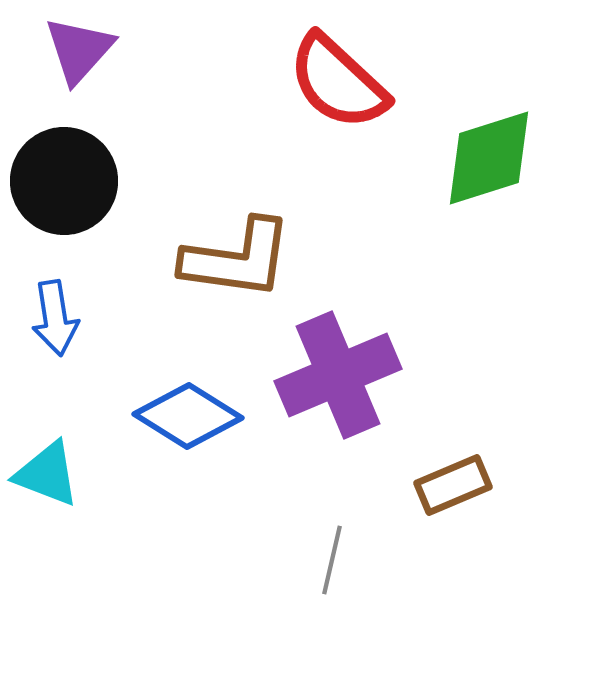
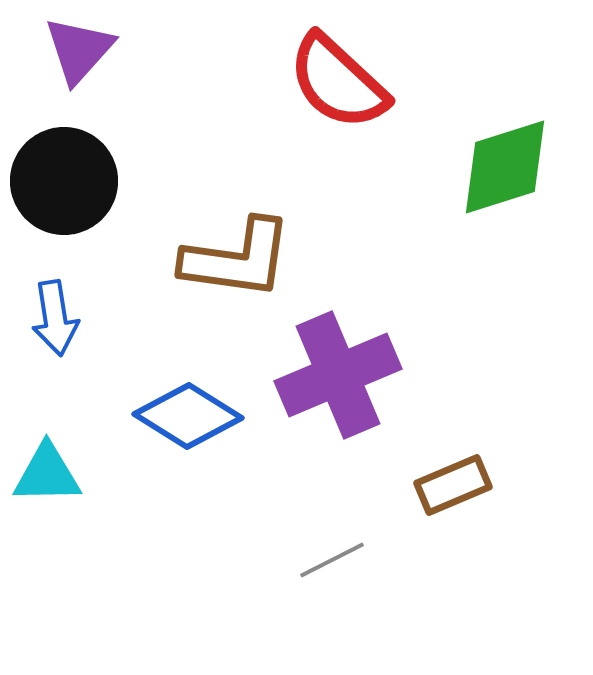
green diamond: moved 16 px right, 9 px down
cyan triangle: rotated 22 degrees counterclockwise
gray line: rotated 50 degrees clockwise
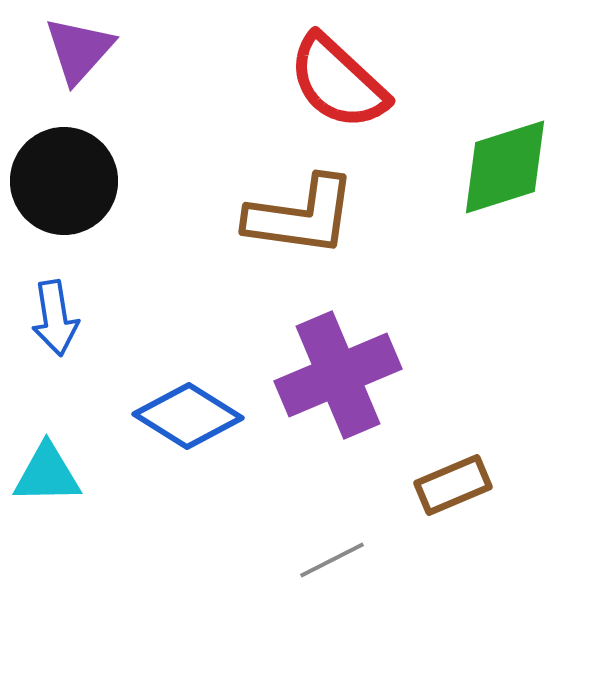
brown L-shape: moved 64 px right, 43 px up
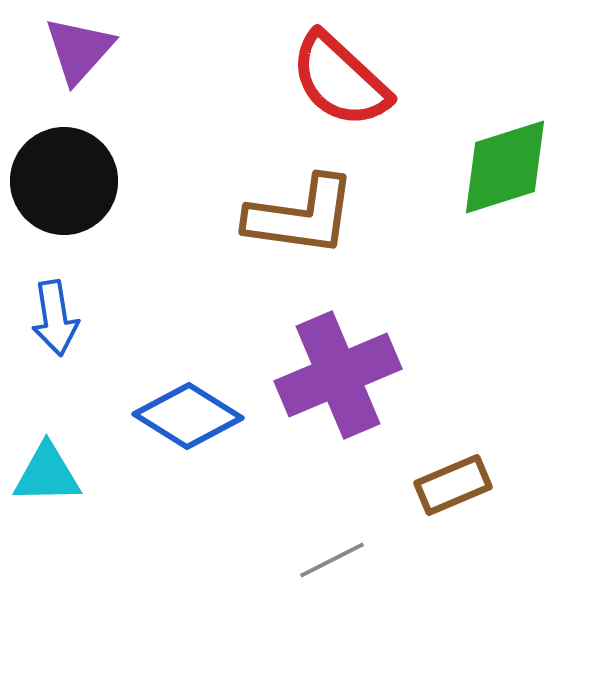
red semicircle: moved 2 px right, 2 px up
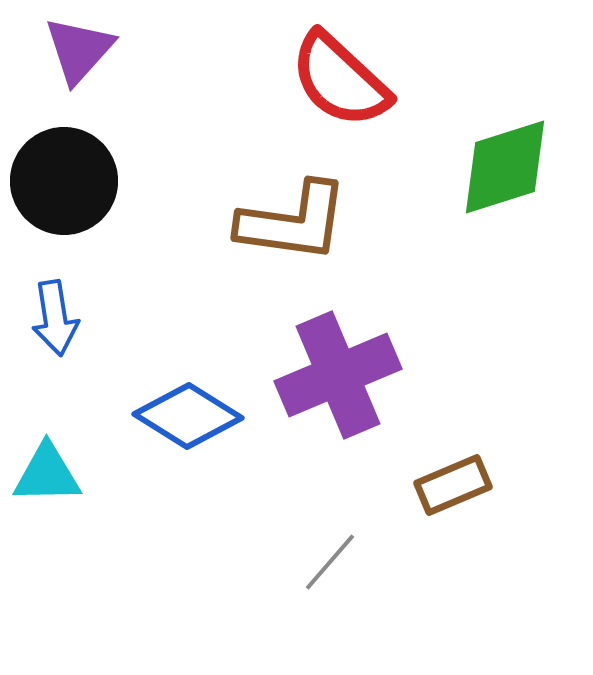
brown L-shape: moved 8 px left, 6 px down
gray line: moved 2 px left, 2 px down; rotated 22 degrees counterclockwise
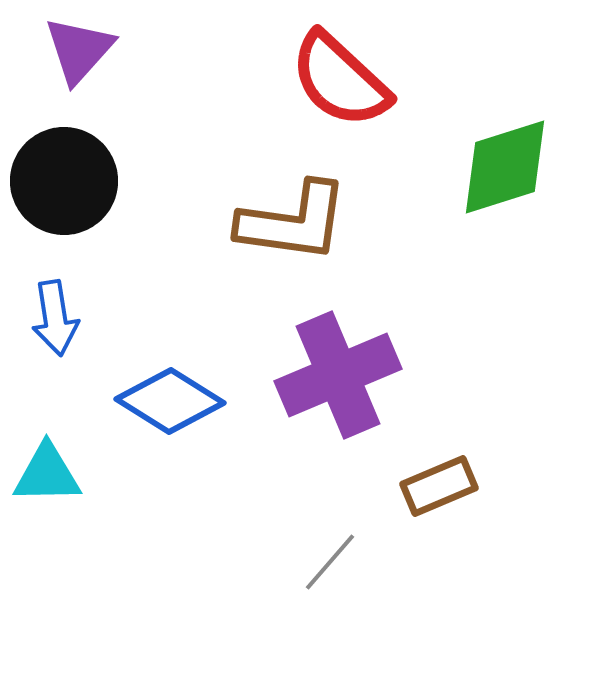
blue diamond: moved 18 px left, 15 px up
brown rectangle: moved 14 px left, 1 px down
